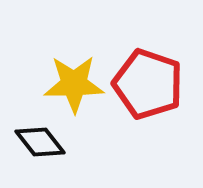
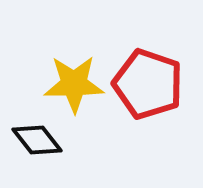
black diamond: moved 3 px left, 2 px up
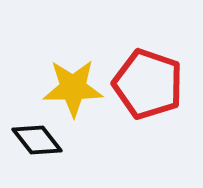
yellow star: moved 1 px left, 4 px down
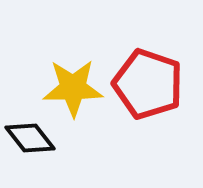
black diamond: moved 7 px left, 2 px up
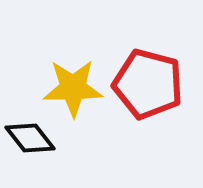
red pentagon: rotated 4 degrees counterclockwise
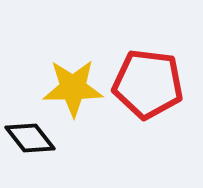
red pentagon: rotated 8 degrees counterclockwise
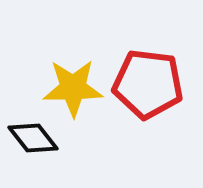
black diamond: moved 3 px right
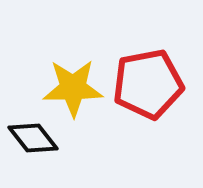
red pentagon: rotated 18 degrees counterclockwise
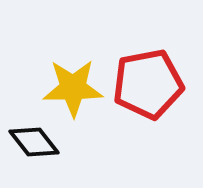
black diamond: moved 1 px right, 4 px down
